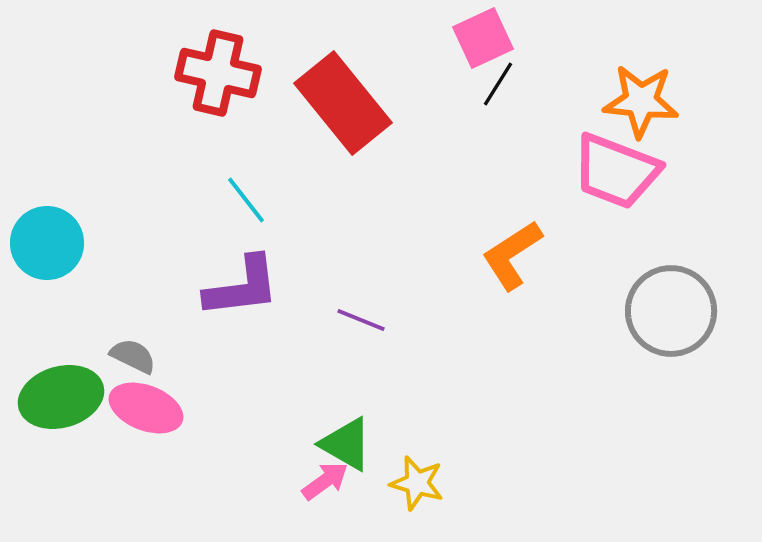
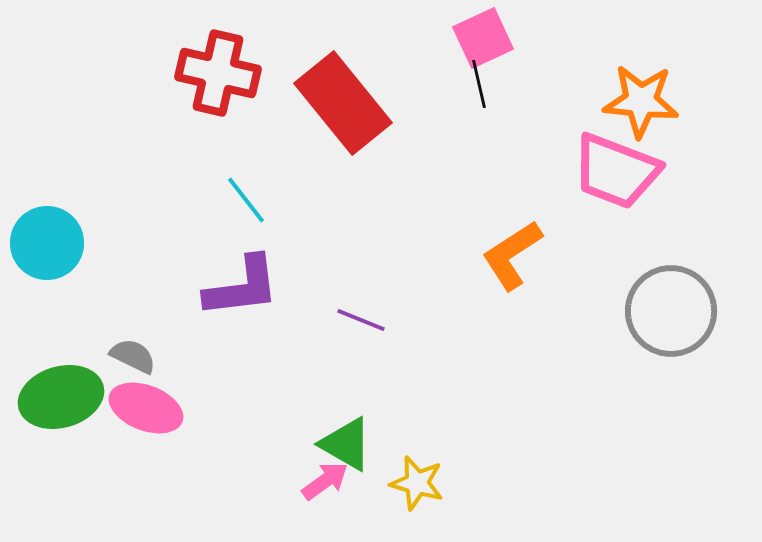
black line: moved 19 px left; rotated 45 degrees counterclockwise
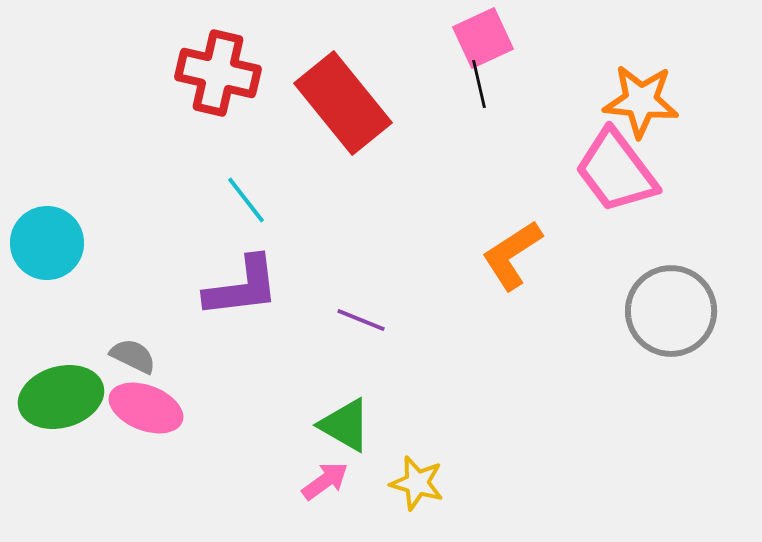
pink trapezoid: rotated 32 degrees clockwise
green triangle: moved 1 px left, 19 px up
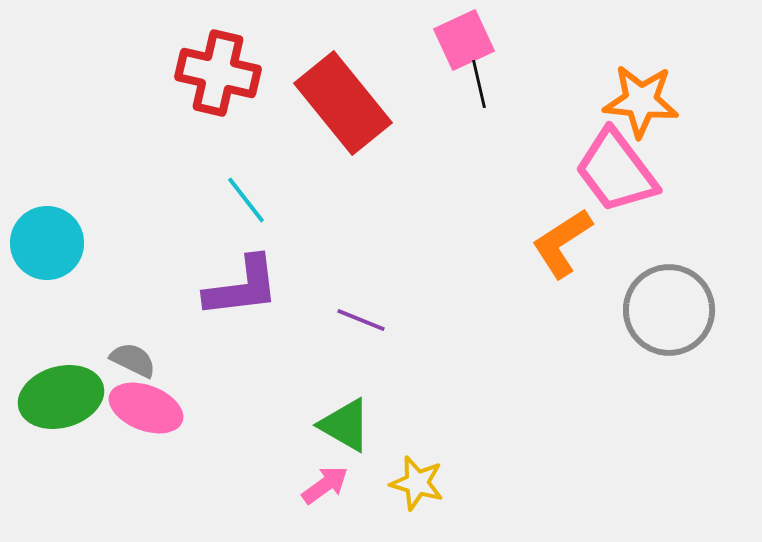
pink square: moved 19 px left, 2 px down
orange L-shape: moved 50 px right, 12 px up
gray circle: moved 2 px left, 1 px up
gray semicircle: moved 4 px down
pink arrow: moved 4 px down
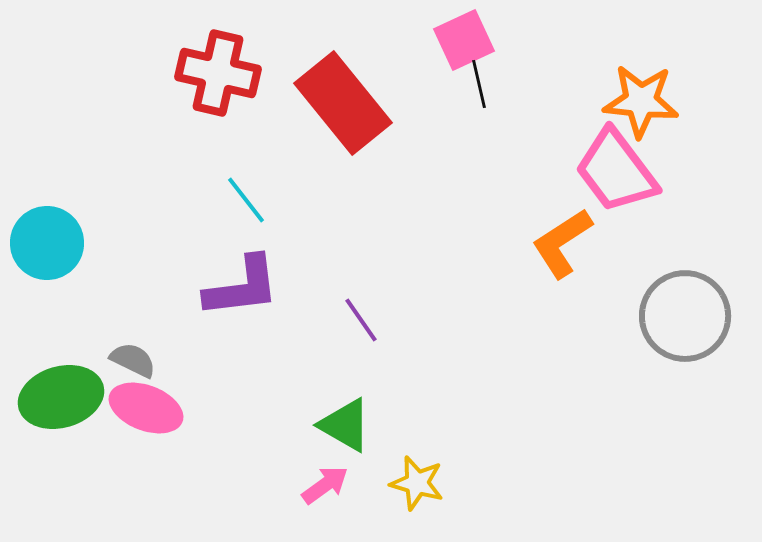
gray circle: moved 16 px right, 6 px down
purple line: rotated 33 degrees clockwise
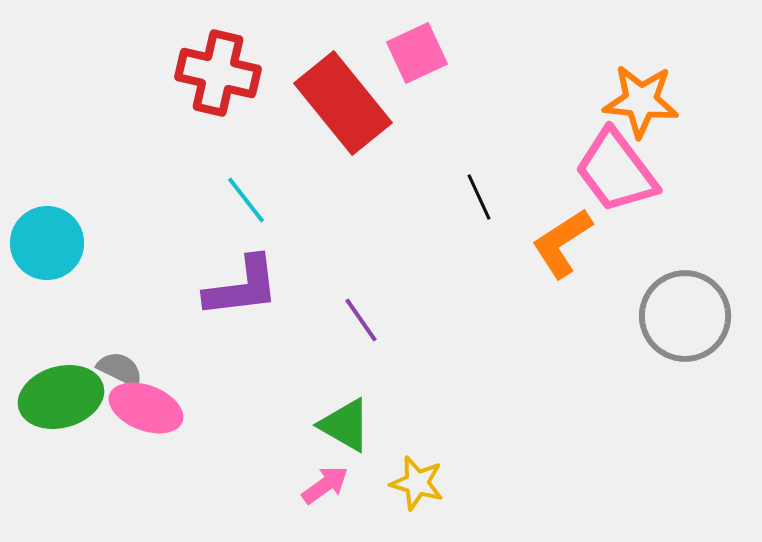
pink square: moved 47 px left, 13 px down
black line: moved 113 px down; rotated 12 degrees counterclockwise
gray semicircle: moved 13 px left, 9 px down
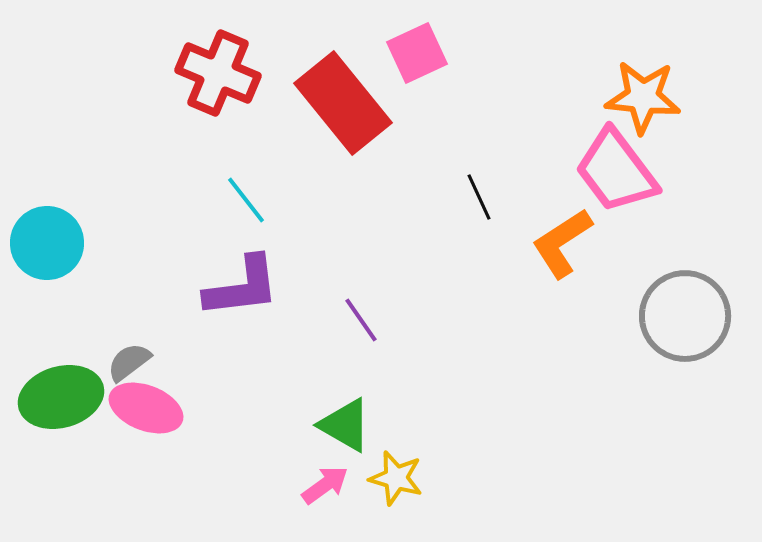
red cross: rotated 10 degrees clockwise
orange star: moved 2 px right, 4 px up
gray semicircle: moved 9 px right, 7 px up; rotated 63 degrees counterclockwise
yellow star: moved 21 px left, 5 px up
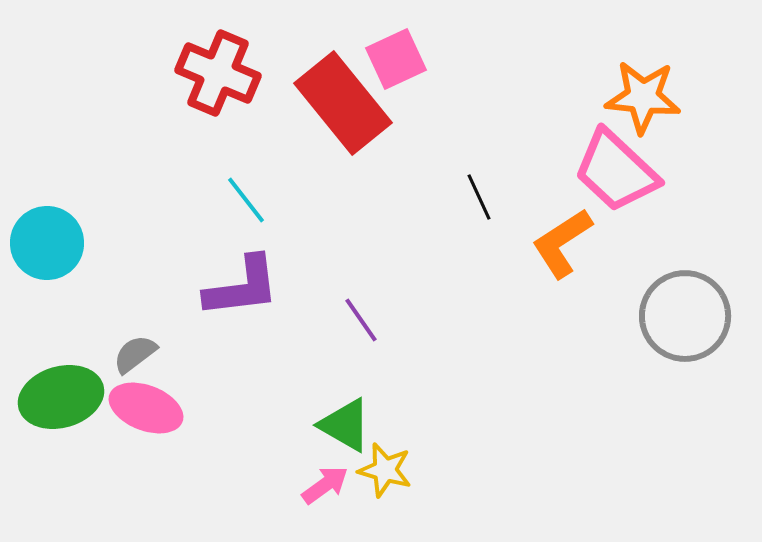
pink square: moved 21 px left, 6 px down
pink trapezoid: rotated 10 degrees counterclockwise
gray semicircle: moved 6 px right, 8 px up
yellow star: moved 11 px left, 8 px up
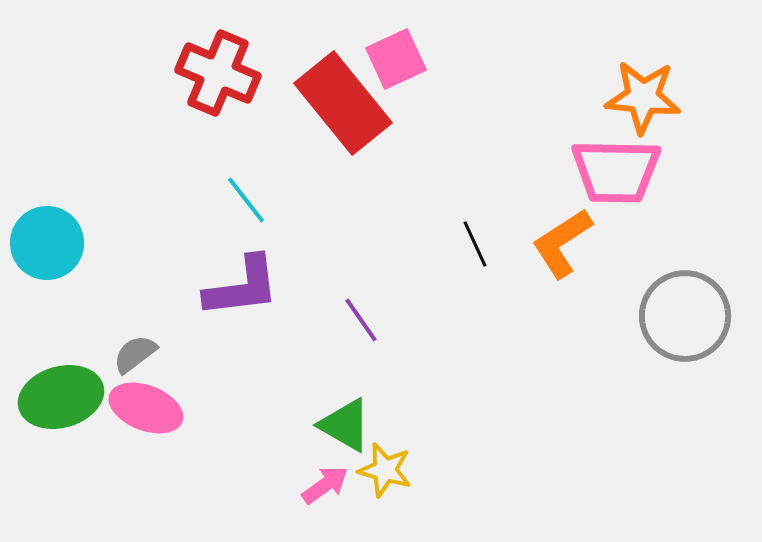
pink trapezoid: rotated 42 degrees counterclockwise
black line: moved 4 px left, 47 px down
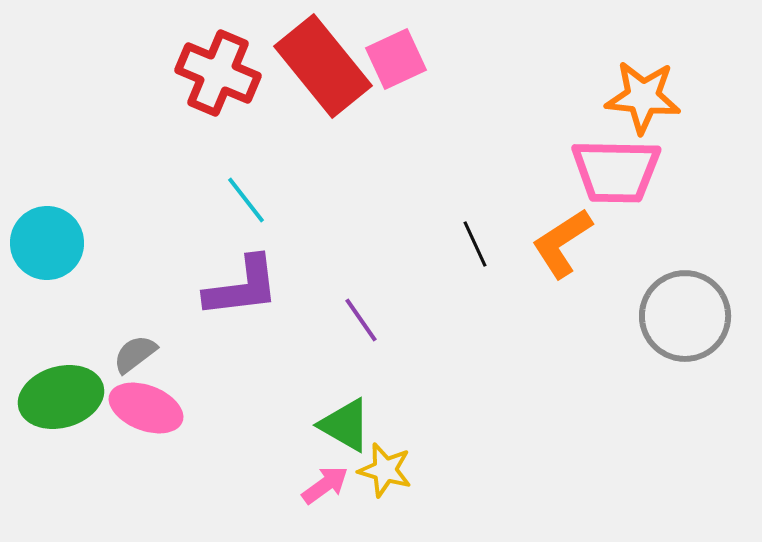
red rectangle: moved 20 px left, 37 px up
